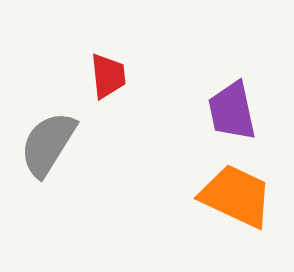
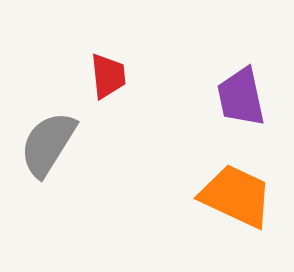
purple trapezoid: moved 9 px right, 14 px up
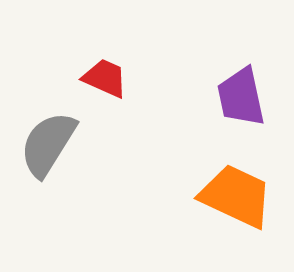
red trapezoid: moved 3 px left, 2 px down; rotated 60 degrees counterclockwise
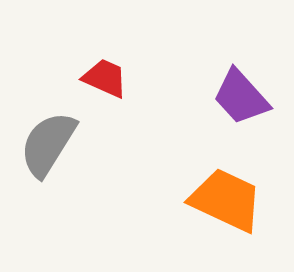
purple trapezoid: rotated 30 degrees counterclockwise
orange trapezoid: moved 10 px left, 4 px down
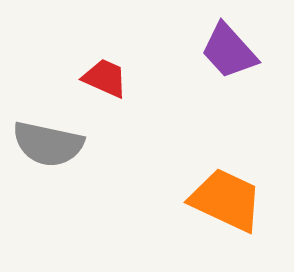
purple trapezoid: moved 12 px left, 46 px up
gray semicircle: rotated 110 degrees counterclockwise
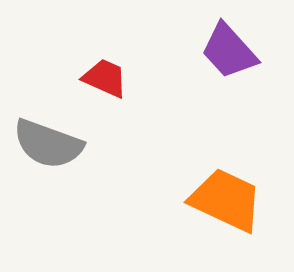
gray semicircle: rotated 8 degrees clockwise
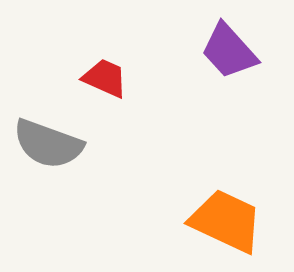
orange trapezoid: moved 21 px down
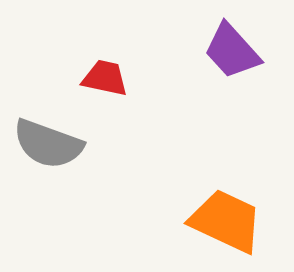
purple trapezoid: moved 3 px right
red trapezoid: rotated 12 degrees counterclockwise
